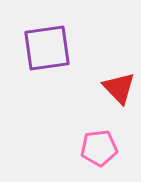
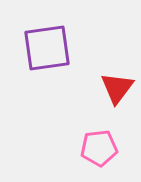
red triangle: moved 2 px left; rotated 21 degrees clockwise
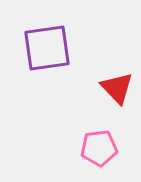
red triangle: rotated 21 degrees counterclockwise
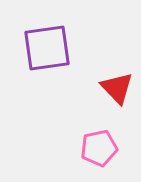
pink pentagon: rotated 6 degrees counterclockwise
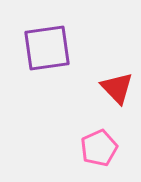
pink pentagon: rotated 12 degrees counterclockwise
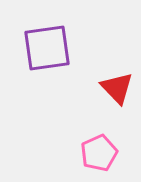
pink pentagon: moved 5 px down
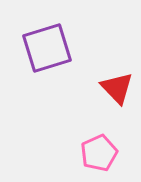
purple square: rotated 9 degrees counterclockwise
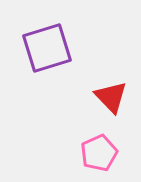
red triangle: moved 6 px left, 9 px down
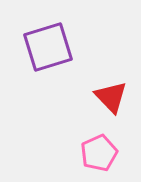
purple square: moved 1 px right, 1 px up
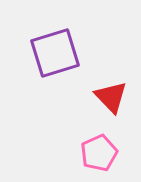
purple square: moved 7 px right, 6 px down
